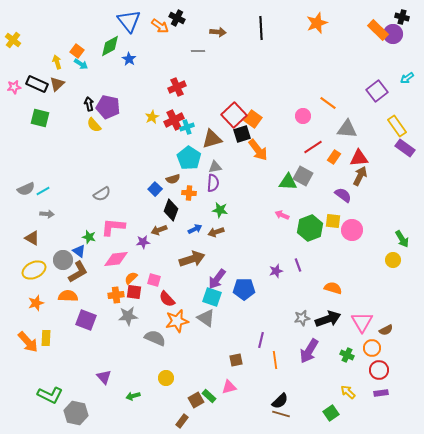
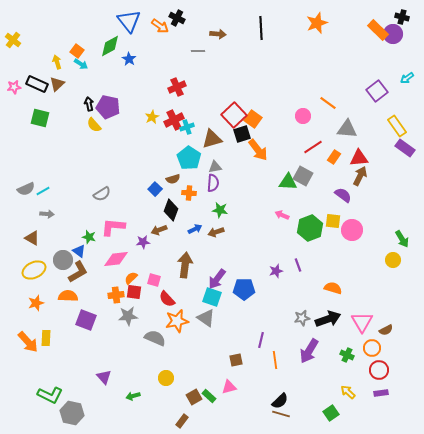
brown arrow at (218, 32): moved 2 px down
brown arrow at (192, 259): moved 7 px left, 6 px down; rotated 65 degrees counterclockwise
brown square at (196, 400): moved 2 px left, 3 px up
gray hexagon at (76, 413): moved 4 px left
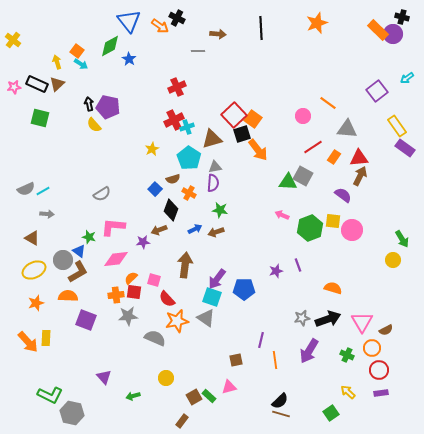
yellow star at (152, 117): moved 32 px down
orange cross at (189, 193): rotated 24 degrees clockwise
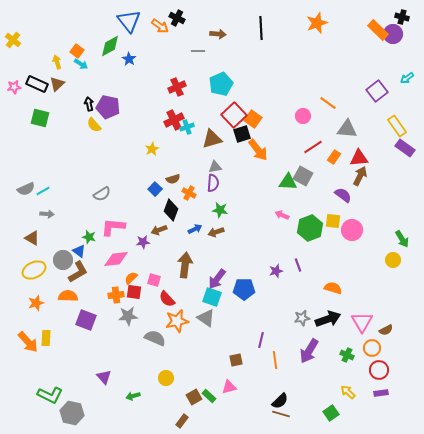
cyan pentagon at (189, 158): moved 32 px right, 74 px up; rotated 15 degrees clockwise
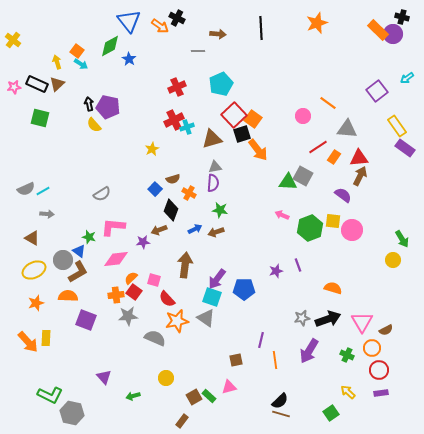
red line at (313, 147): moved 5 px right
red square at (134, 292): rotated 28 degrees clockwise
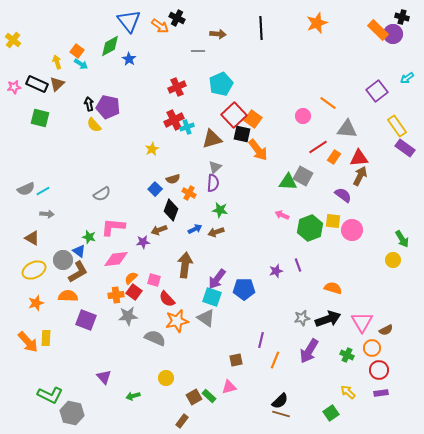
black square at (242, 134): rotated 30 degrees clockwise
gray triangle at (215, 167): rotated 32 degrees counterclockwise
orange line at (275, 360): rotated 30 degrees clockwise
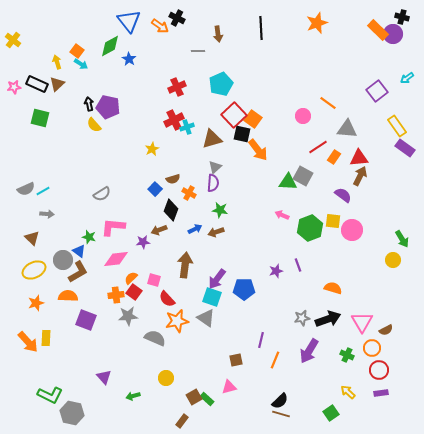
brown arrow at (218, 34): rotated 77 degrees clockwise
brown triangle at (32, 238): rotated 14 degrees clockwise
green rectangle at (209, 396): moved 2 px left, 3 px down
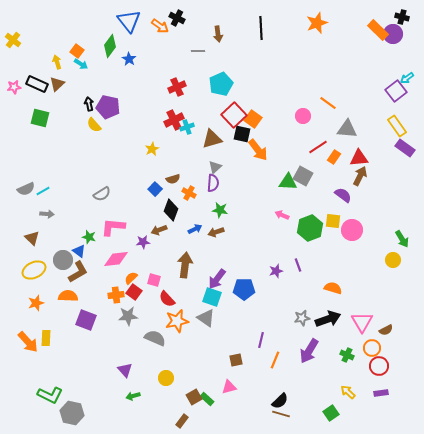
green diamond at (110, 46): rotated 25 degrees counterclockwise
purple square at (377, 91): moved 19 px right
red circle at (379, 370): moved 4 px up
purple triangle at (104, 377): moved 21 px right, 7 px up
